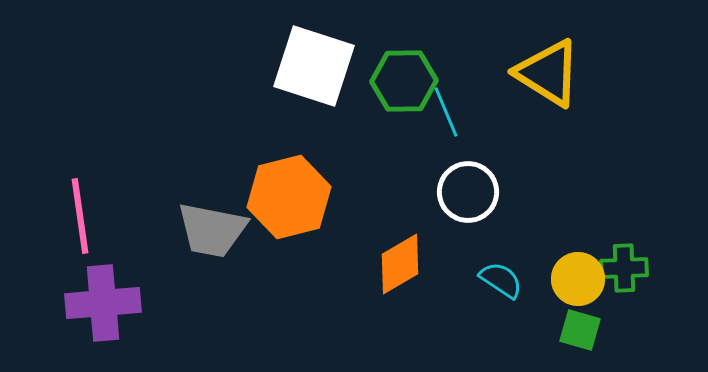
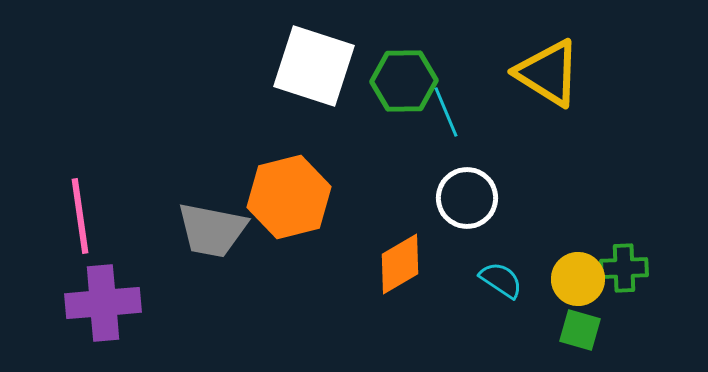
white circle: moved 1 px left, 6 px down
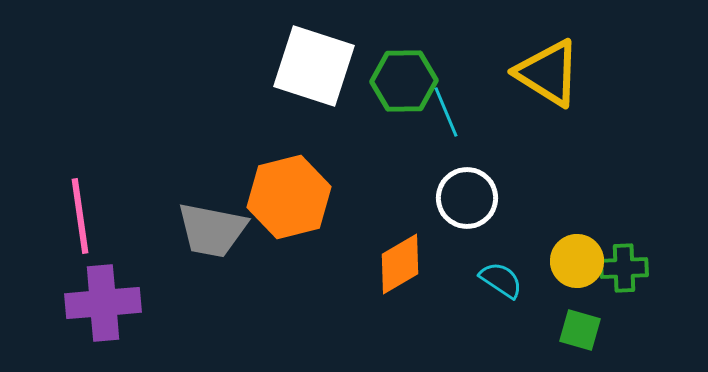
yellow circle: moved 1 px left, 18 px up
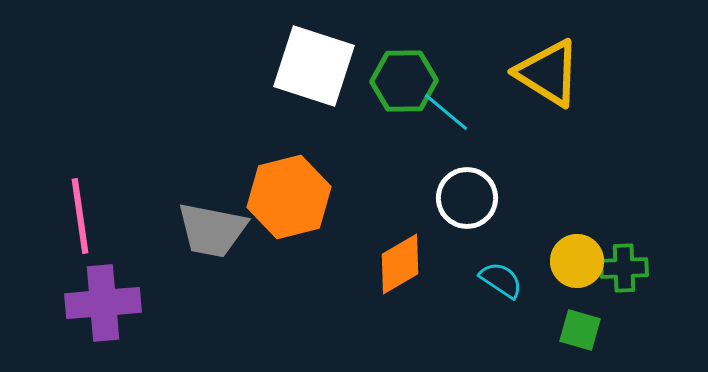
cyan line: rotated 27 degrees counterclockwise
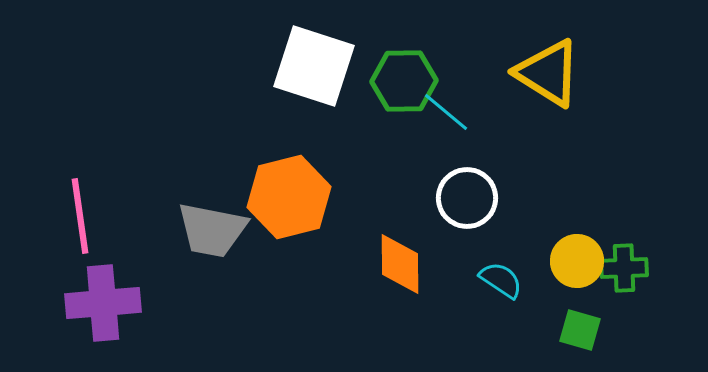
orange diamond: rotated 60 degrees counterclockwise
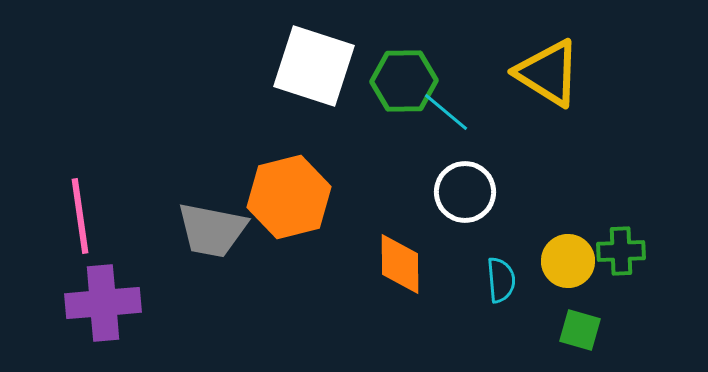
white circle: moved 2 px left, 6 px up
yellow circle: moved 9 px left
green cross: moved 3 px left, 17 px up
cyan semicircle: rotated 51 degrees clockwise
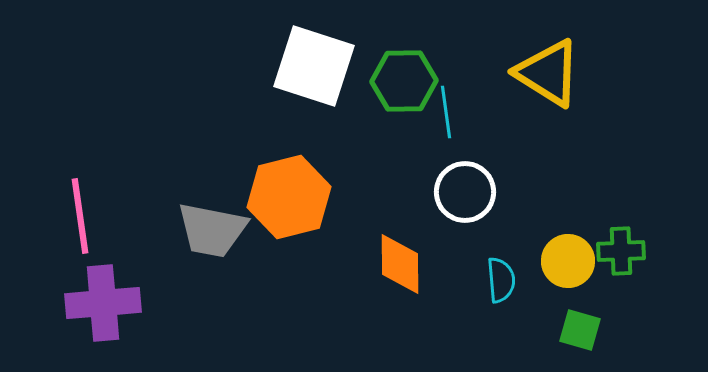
cyan line: rotated 42 degrees clockwise
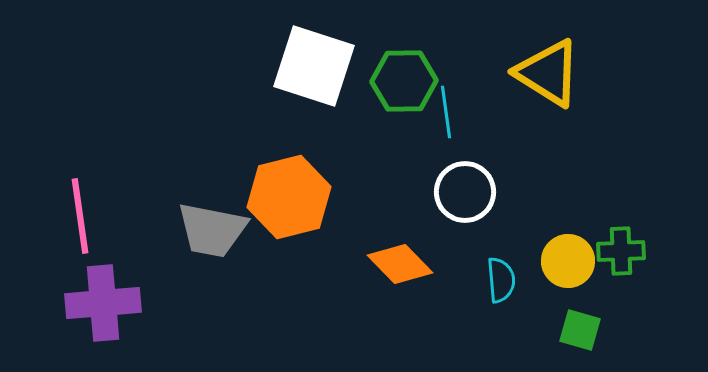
orange diamond: rotated 44 degrees counterclockwise
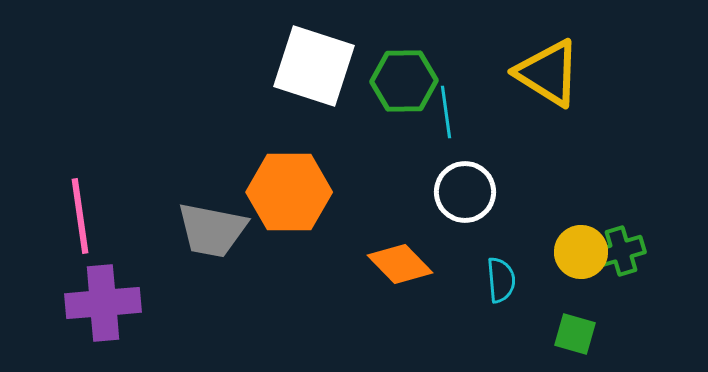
orange hexagon: moved 5 px up; rotated 14 degrees clockwise
green cross: rotated 15 degrees counterclockwise
yellow circle: moved 13 px right, 9 px up
green square: moved 5 px left, 4 px down
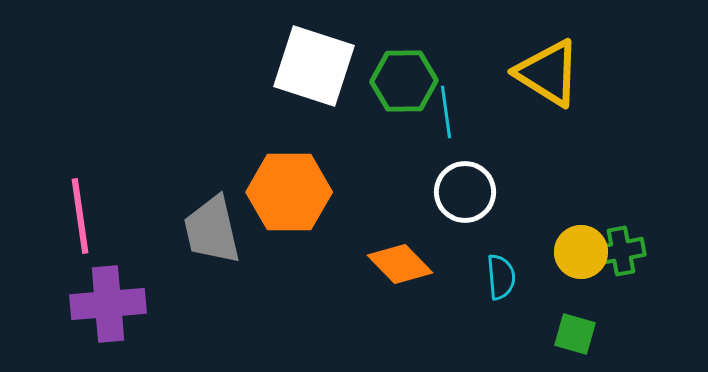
gray trapezoid: rotated 66 degrees clockwise
green cross: rotated 6 degrees clockwise
cyan semicircle: moved 3 px up
purple cross: moved 5 px right, 1 px down
